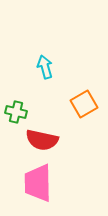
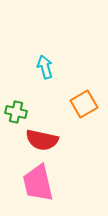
pink trapezoid: rotated 12 degrees counterclockwise
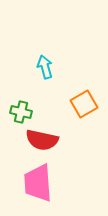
green cross: moved 5 px right
pink trapezoid: rotated 9 degrees clockwise
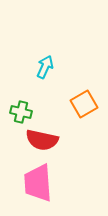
cyan arrow: rotated 40 degrees clockwise
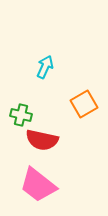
green cross: moved 3 px down
pink trapezoid: moved 2 px down; rotated 48 degrees counterclockwise
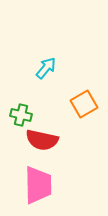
cyan arrow: moved 1 px right, 1 px down; rotated 15 degrees clockwise
pink trapezoid: rotated 129 degrees counterclockwise
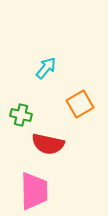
orange square: moved 4 px left
red semicircle: moved 6 px right, 4 px down
pink trapezoid: moved 4 px left, 6 px down
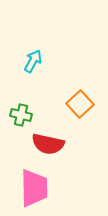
cyan arrow: moved 13 px left, 7 px up; rotated 10 degrees counterclockwise
orange square: rotated 12 degrees counterclockwise
pink trapezoid: moved 3 px up
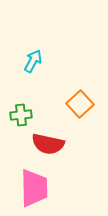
green cross: rotated 20 degrees counterclockwise
